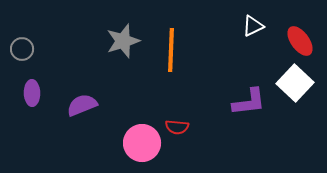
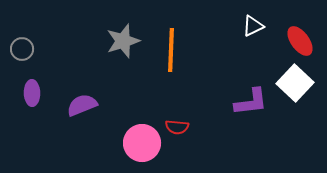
purple L-shape: moved 2 px right
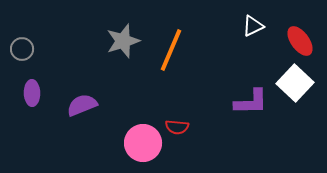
orange line: rotated 21 degrees clockwise
purple L-shape: rotated 6 degrees clockwise
pink circle: moved 1 px right
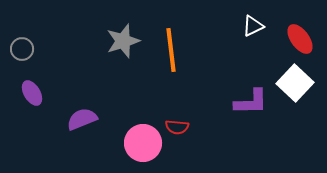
red ellipse: moved 2 px up
orange line: rotated 30 degrees counterclockwise
purple ellipse: rotated 30 degrees counterclockwise
purple semicircle: moved 14 px down
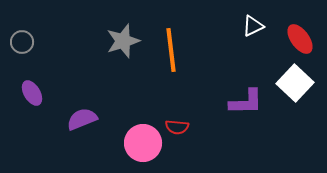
gray circle: moved 7 px up
purple L-shape: moved 5 px left
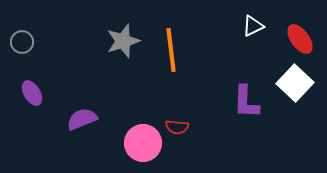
purple L-shape: rotated 93 degrees clockwise
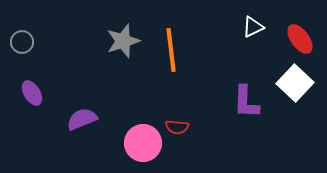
white triangle: moved 1 px down
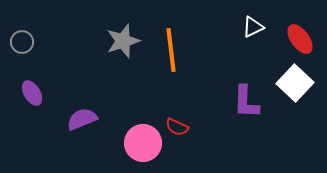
red semicircle: rotated 20 degrees clockwise
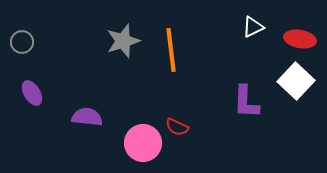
red ellipse: rotated 44 degrees counterclockwise
white square: moved 1 px right, 2 px up
purple semicircle: moved 5 px right, 2 px up; rotated 28 degrees clockwise
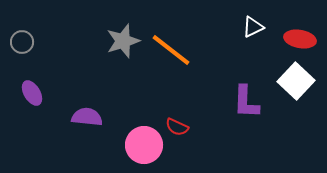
orange line: rotated 45 degrees counterclockwise
pink circle: moved 1 px right, 2 px down
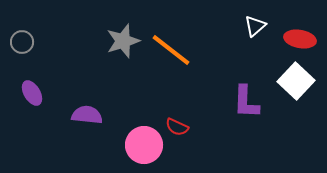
white triangle: moved 2 px right, 1 px up; rotated 15 degrees counterclockwise
purple semicircle: moved 2 px up
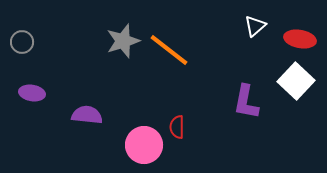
orange line: moved 2 px left
purple ellipse: rotated 50 degrees counterclockwise
purple L-shape: rotated 9 degrees clockwise
red semicircle: rotated 65 degrees clockwise
